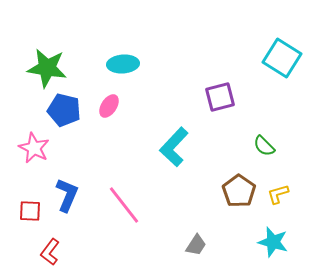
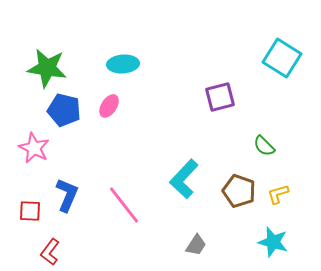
cyan L-shape: moved 10 px right, 32 px down
brown pentagon: rotated 16 degrees counterclockwise
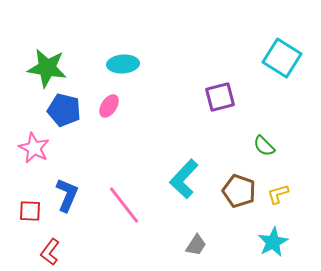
cyan star: rotated 28 degrees clockwise
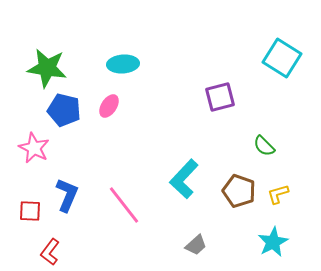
gray trapezoid: rotated 15 degrees clockwise
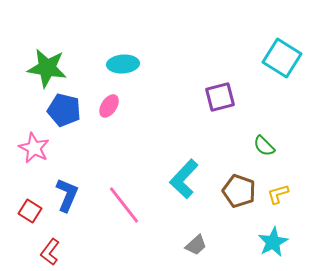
red square: rotated 30 degrees clockwise
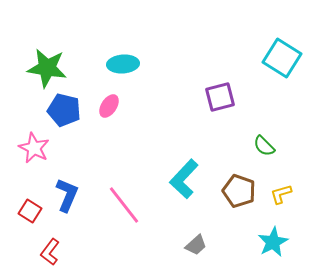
yellow L-shape: moved 3 px right
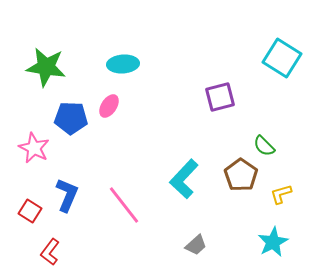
green star: moved 1 px left, 1 px up
blue pentagon: moved 7 px right, 8 px down; rotated 12 degrees counterclockwise
brown pentagon: moved 2 px right, 16 px up; rotated 16 degrees clockwise
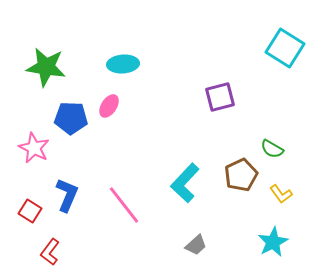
cyan square: moved 3 px right, 10 px up
green semicircle: moved 8 px right, 3 px down; rotated 15 degrees counterclockwise
brown pentagon: rotated 12 degrees clockwise
cyan L-shape: moved 1 px right, 4 px down
yellow L-shape: rotated 110 degrees counterclockwise
